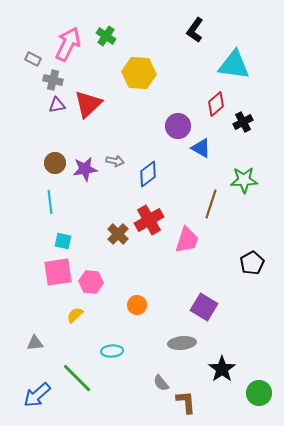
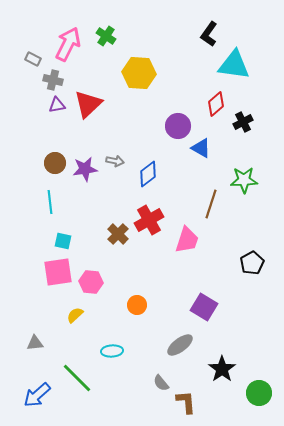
black L-shape: moved 14 px right, 4 px down
gray ellipse: moved 2 px left, 2 px down; rotated 32 degrees counterclockwise
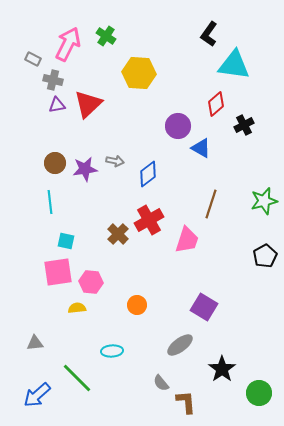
black cross: moved 1 px right, 3 px down
green star: moved 20 px right, 21 px down; rotated 12 degrees counterclockwise
cyan square: moved 3 px right
black pentagon: moved 13 px right, 7 px up
yellow semicircle: moved 2 px right, 7 px up; rotated 36 degrees clockwise
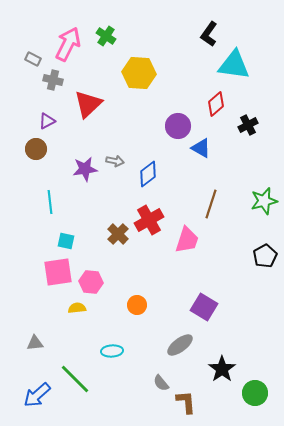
purple triangle: moved 10 px left, 16 px down; rotated 18 degrees counterclockwise
black cross: moved 4 px right
brown circle: moved 19 px left, 14 px up
green line: moved 2 px left, 1 px down
green circle: moved 4 px left
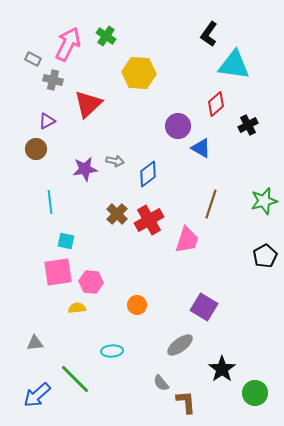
brown cross: moved 1 px left, 20 px up
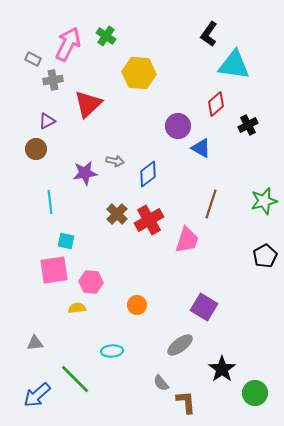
gray cross: rotated 24 degrees counterclockwise
purple star: moved 4 px down
pink square: moved 4 px left, 2 px up
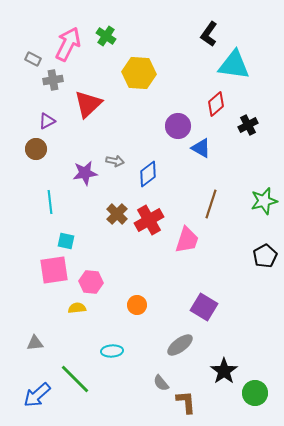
black star: moved 2 px right, 2 px down
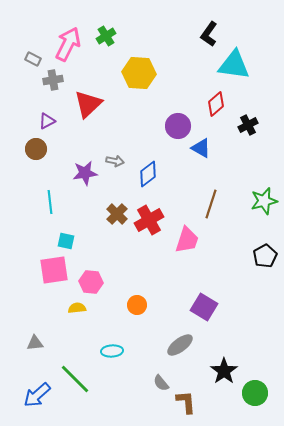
green cross: rotated 24 degrees clockwise
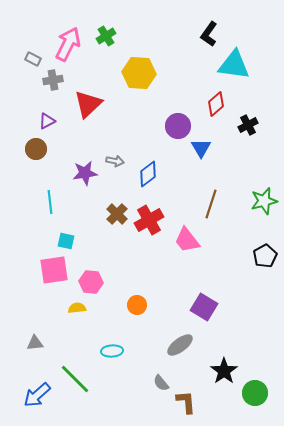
blue triangle: rotated 30 degrees clockwise
pink trapezoid: rotated 124 degrees clockwise
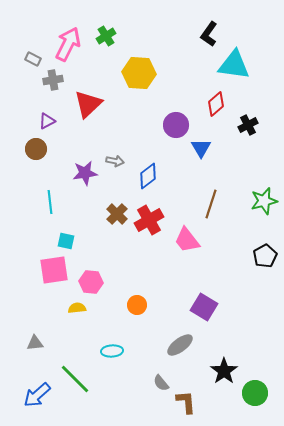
purple circle: moved 2 px left, 1 px up
blue diamond: moved 2 px down
